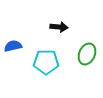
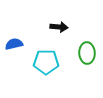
blue semicircle: moved 1 px right, 2 px up
green ellipse: moved 1 px up; rotated 25 degrees counterclockwise
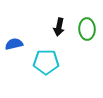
black arrow: rotated 96 degrees clockwise
green ellipse: moved 24 px up
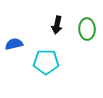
black arrow: moved 2 px left, 2 px up
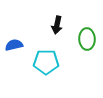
green ellipse: moved 10 px down
blue semicircle: moved 1 px down
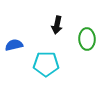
cyan pentagon: moved 2 px down
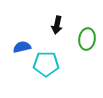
green ellipse: rotated 10 degrees clockwise
blue semicircle: moved 8 px right, 2 px down
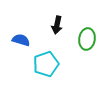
blue semicircle: moved 1 px left, 7 px up; rotated 30 degrees clockwise
cyan pentagon: rotated 20 degrees counterclockwise
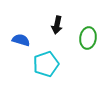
green ellipse: moved 1 px right, 1 px up
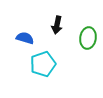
blue semicircle: moved 4 px right, 2 px up
cyan pentagon: moved 3 px left
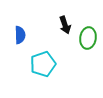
black arrow: moved 8 px right; rotated 30 degrees counterclockwise
blue semicircle: moved 5 px left, 3 px up; rotated 72 degrees clockwise
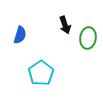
blue semicircle: rotated 18 degrees clockwise
cyan pentagon: moved 2 px left, 9 px down; rotated 15 degrees counterclockwise
